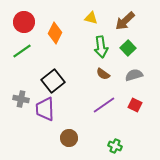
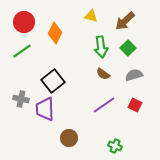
yellow triangle: moved 2 px up
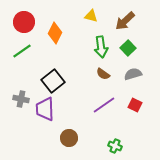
gray semicircle: moved 1 px left, 1 px up
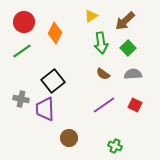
yellow triangle: rotated 48 degrees counterclockwise
green arrow: moved 4 px up
gray semicircle: rotated 12 degrees clockwise
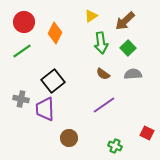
red square: moved 12 px right, 28 px down
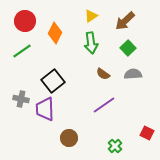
red circle: moved 1 px right, 1 px up
green arrow: moved 10 px left
green cross: rotated 24 degrees clockwise
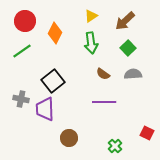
purple line: moved 3 px up; rotated 35 degrees clockwise
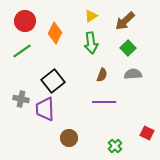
brown semicircle: moved 1 px left, 1 px down; rotated 104 degrees counterclockwise
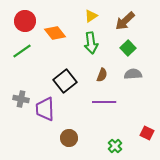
orange diamond: rotated 65 degrees counterclockwise
black square: moved 12 px right
